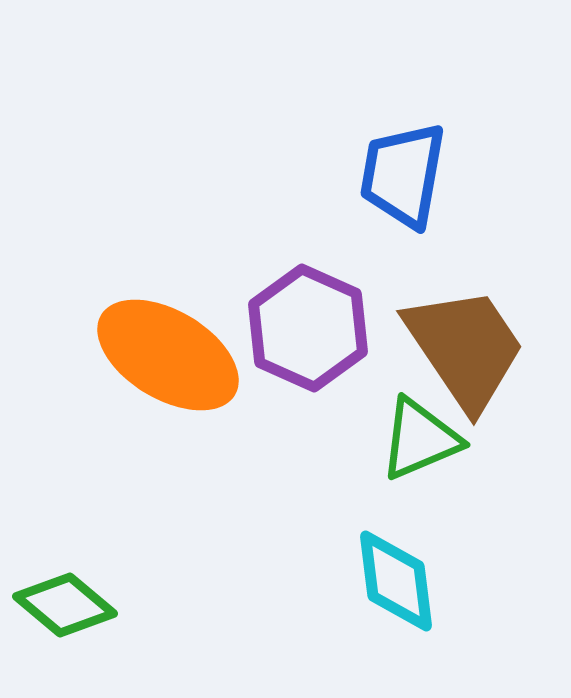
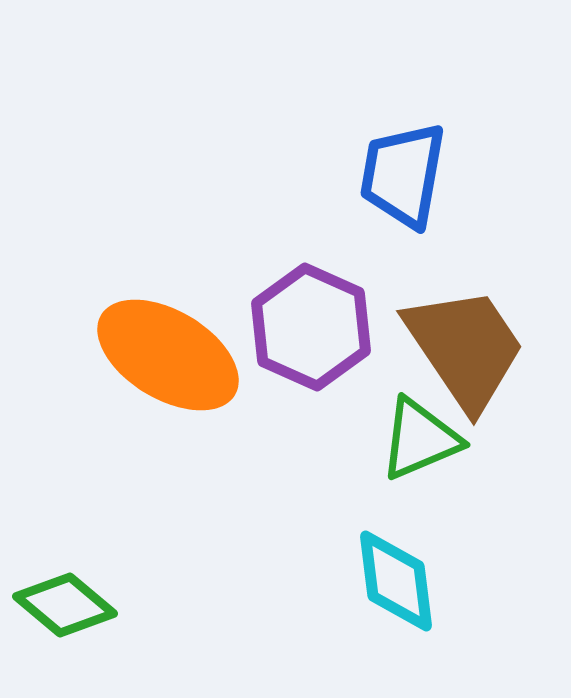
purple hexagon: moved 3 px right, 1 px up
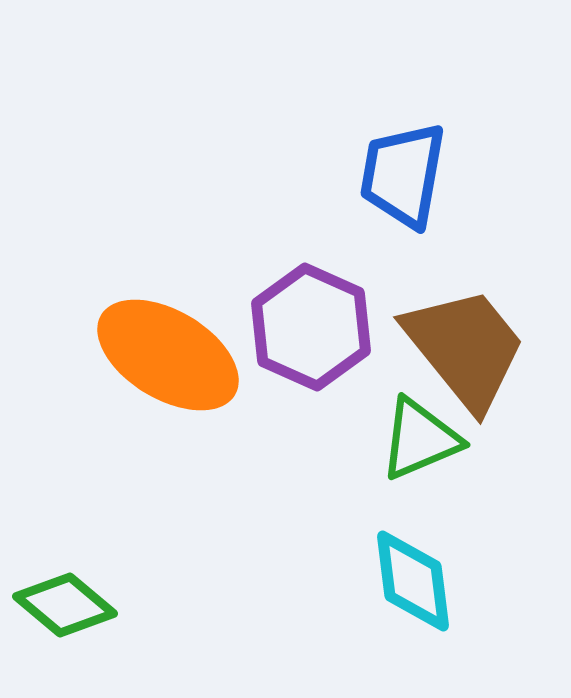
brown trapezoid: rotated 5 degrees counterclockwise
cyan diamond: moved 17 px right
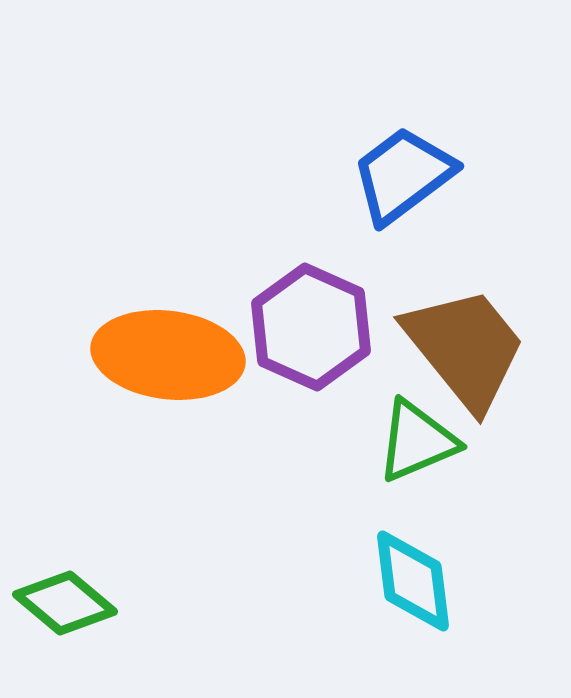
blue trapezoid: rotated 43 degrees clockwise
orange ellipse: rotated 24 degrees counterclockwise
green triangle: moved 3 px left, 2 px down
green diamond: moved 2 px up
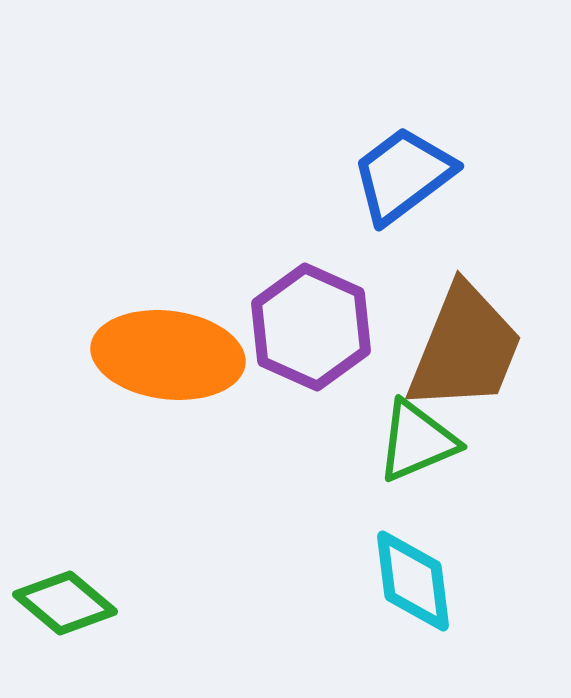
brown trapezoid: rotated 61 degrees clockwise
